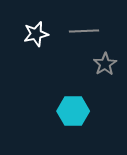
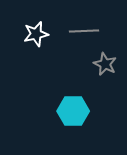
gray star: rotated 15 degrees counterclockwise
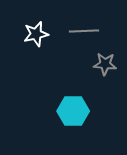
gray star: rotated 20 degrees counterclockwise
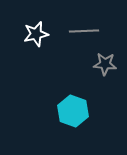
cyan hexagon: rotated 20 degrees clockwise
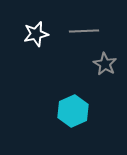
gray star: rotated 25 degrees clockwise
cyan hexagon: rotated 16 degrees clockwise
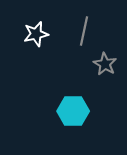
gray line: rotated 76 degrees counterclockwise
cyan hexagon: rotated 24 degrees clockwise
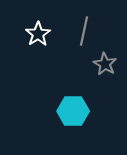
white star: moved 2 px right; rotated 20 degrees counterclockwise
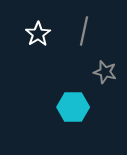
gray star: moved 8 px down; rotated 15 degrees counterclockwise
cyan hexagon: moved 4 px up
